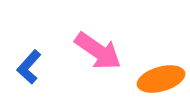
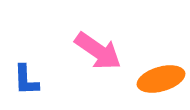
blue L-shape: moved 3 px left, 13 px down; rotated 44 degrees counterclockwise
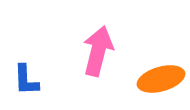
pink arrow: rotated 111 degrees counterclockwise
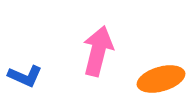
blue L-shape: moved 1 px left, 4 px up; rotated 64 degrees counterclockwise
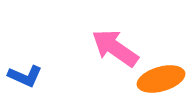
pink arrow: moved 17 px right, 3 px up; rotated 69 degrees counterclockwise
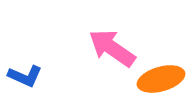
pink arrow: moved 3 px left
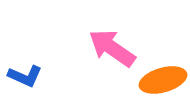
orange ellipse: moved 2 px right, 1 px down
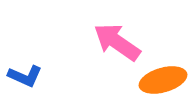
pink arrow: moved 5 px right, 6 px up
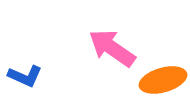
pink arrow: moved 5 px left, 6 px down
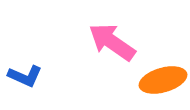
pink arrow: moved 6 px up
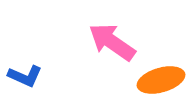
orange ellipse: moved 2 px left
